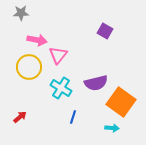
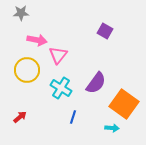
yellow circle: moved 2 px left, 3 px down
purple semicircle: rotated 40 degrees counterclockwise
orange square: moved 3 px right, 2 px down
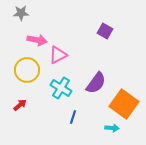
pink triangle: rotated 24 degrees clockwise
red arrow: moved 12 px up
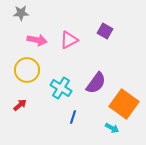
pink triangle: moved 11 px right, 15 px up
cyan arrow: rotated 24 degrees clockwise
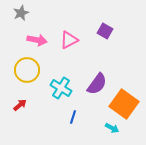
gray star: rotated 21 degrees counterclockwise
purple semicircle: moved 1 px right, 1 px down
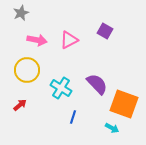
purple semicircle: rotated 80 degrees counterclockwise
orange square: rotated 16 degrees counterclockwise
